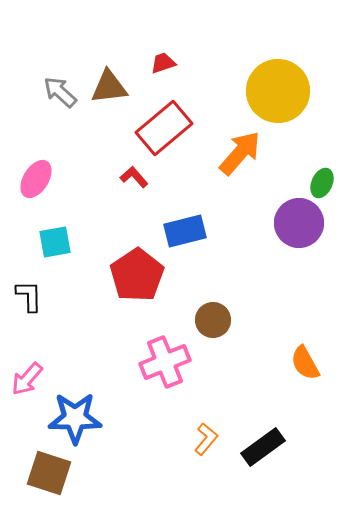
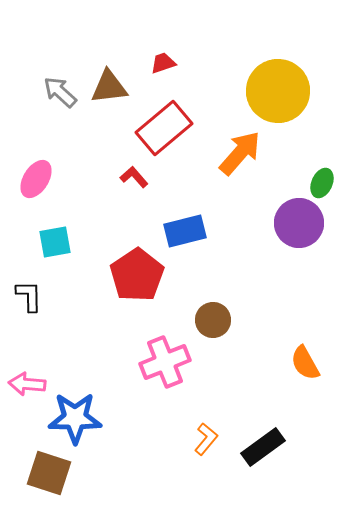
pink arrow: moved 5 px down; rotated 54 degrees clockwise
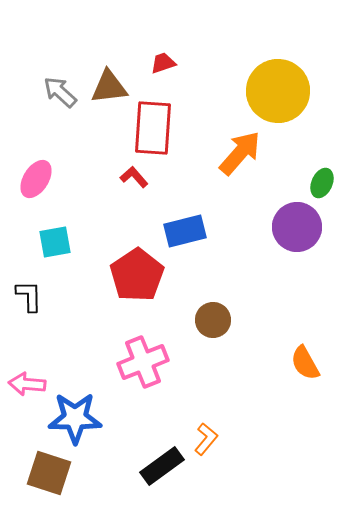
red rectangle: moved 11 px left; rotated 46 degrees counterclockwise
purple circle: moved 2 px left, 4 px down
pink cross: moved 22 px left
black rectangle: moved 101 px left, 19 px down
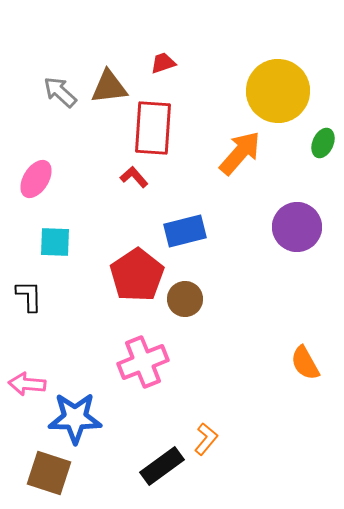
green ellipse: moved 1 px right, 40 px up
cyan square: rotated 12 degrees clockwise
brown circle: moved 28 px left, 21 px up
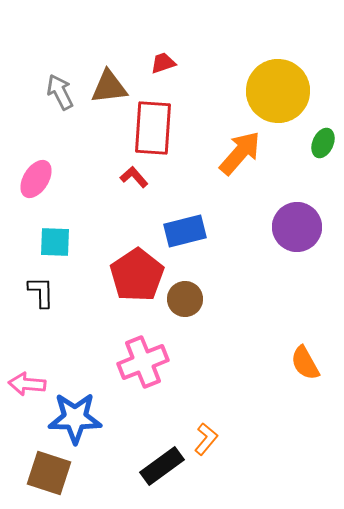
gray arrow: rotated 21 degrees clockwise
black L-shape: moved 12 px right, 4 px up
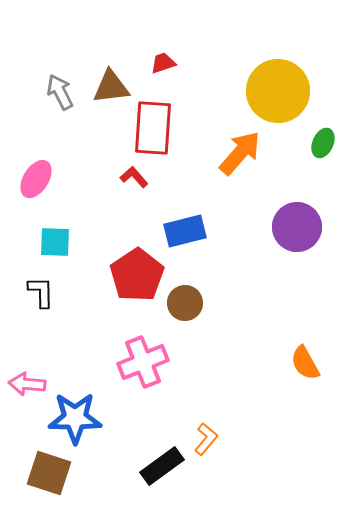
brown triangle: moved 2 px right
brown circle: moved 4 px down
